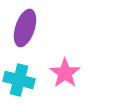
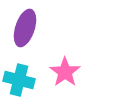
pink star: moved 1 px up
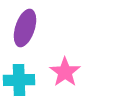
cyan cross: rotated 16 degrees counterclockwise
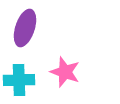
pink star: rotated 16 degrees counterclockwise
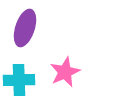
pink star: rotated 28 degrees clockwise
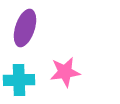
pink star: rotated 16 degrees clockwise
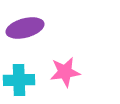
purple ellipse: rotated 57 degrees clockwise
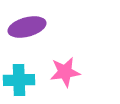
purple ellipse: moved 2 px right, 1 px up
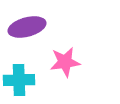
pink star: moved 10 px up
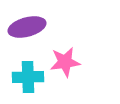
cyan cross: moved 9 px right, 3 px up
